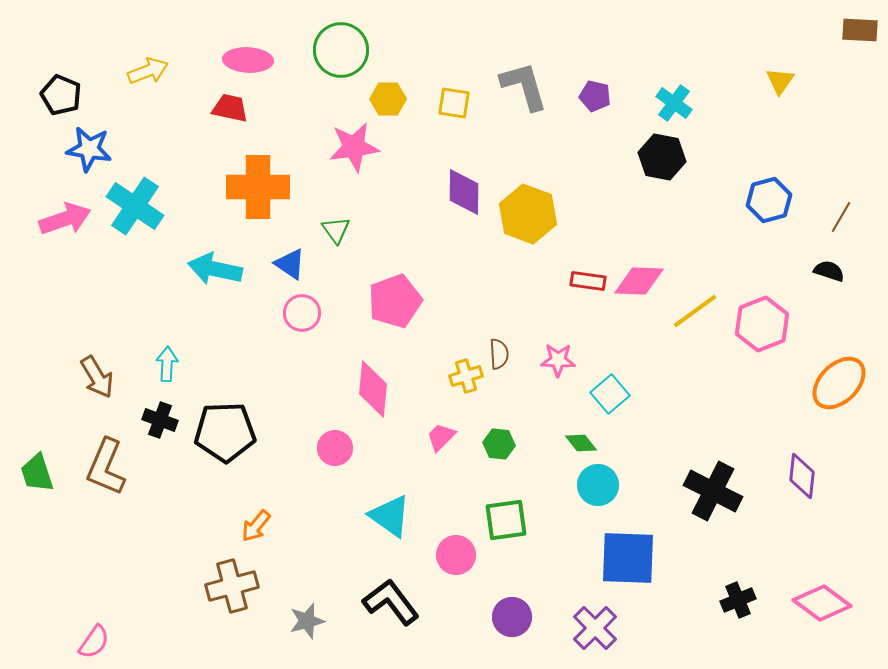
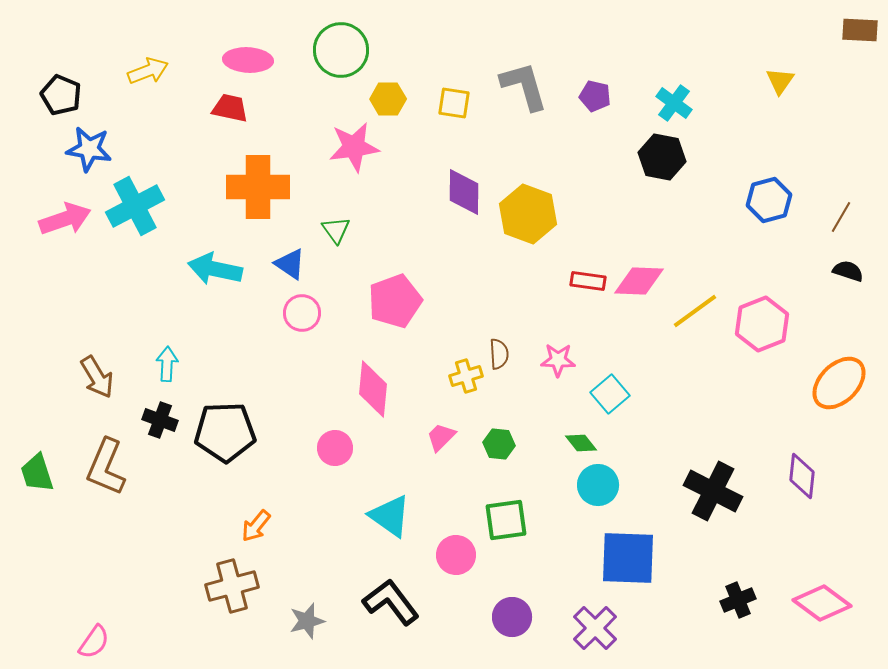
cyan cross at (135, 206): rotated 28 degrees clockwise
black semicircle at (829, 271): moved 19 px right
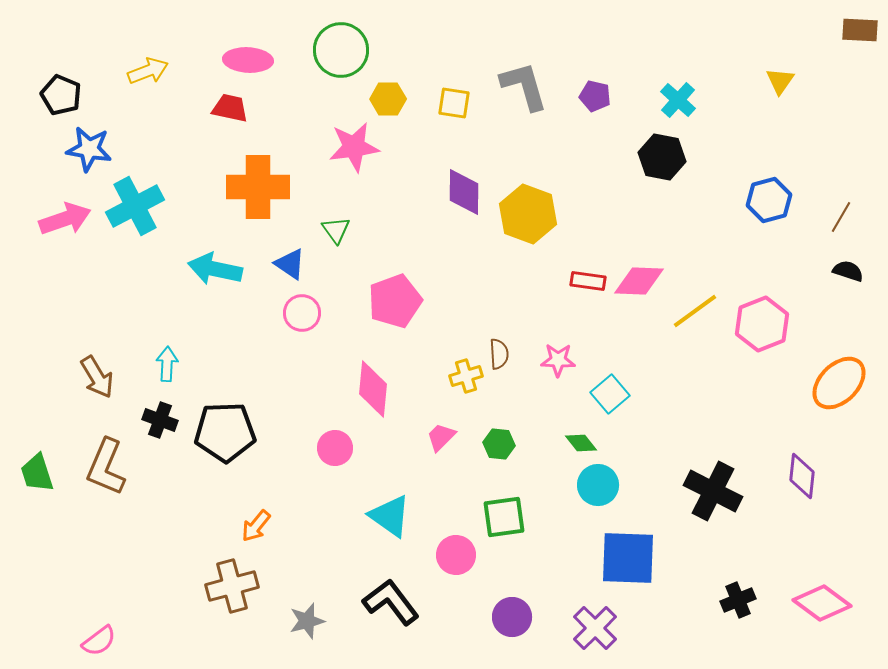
cyan cross at (674, 103): moved 4 px right, 3 px up; rotated 6 degrees clockwise
green square at (506, 520): moved 2 px left, 3 px up
pink semicircle at (94, 642): moved 5 px right, 1 px up; rotated 18 degrees clockwise
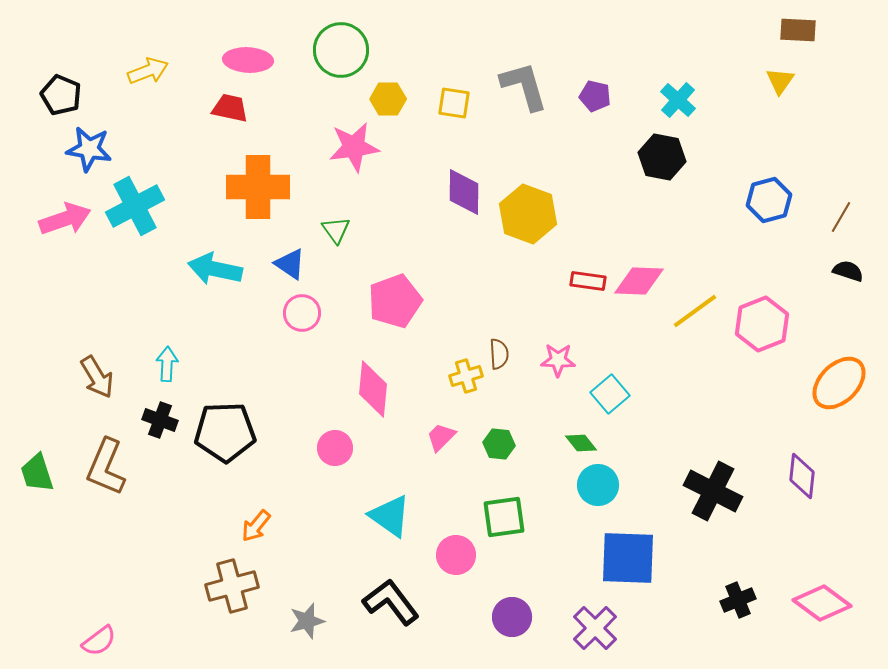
brown rectangle at (860, 30): moved 62 px left
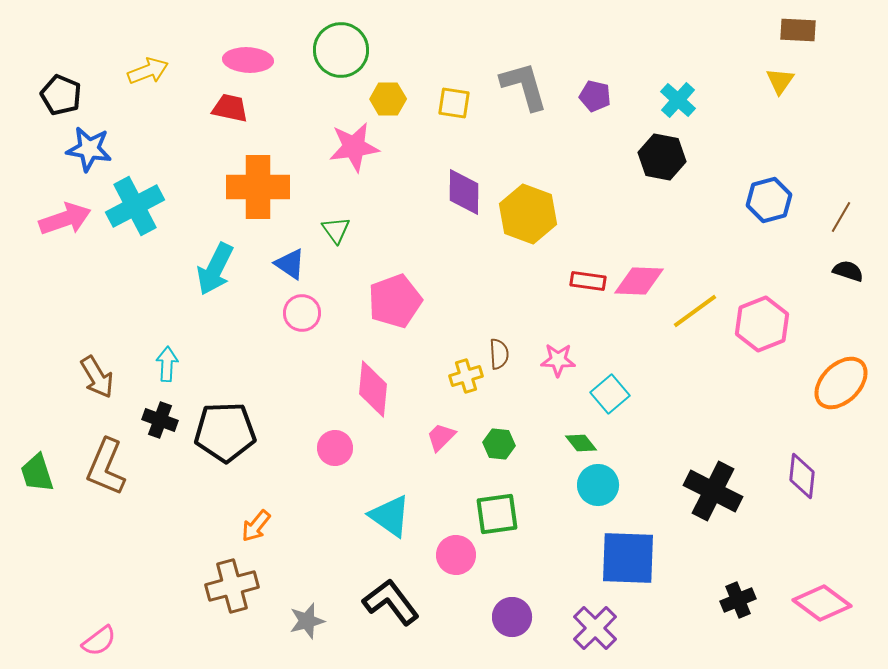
cyan arrow at (215, 269): rotated 76 degrees counterclockwise
orange ellipse at (839, 383): moved 2 px right
green square at (504, 517): moved 7 px left, 3 px up
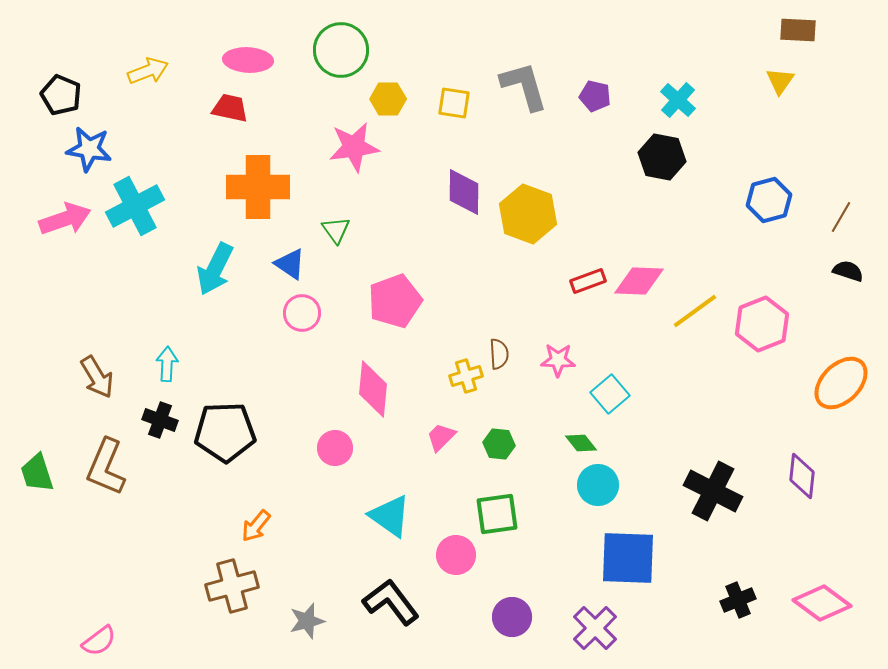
red rectangle at (588, 281): rotated 28 degrees counterclockwise
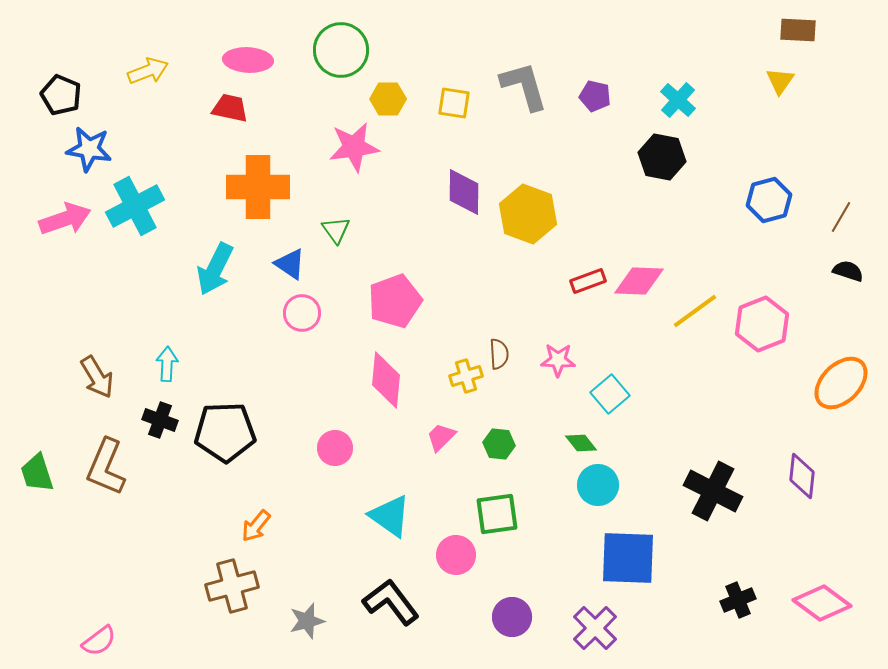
pink diamond at (373, 389): moved 13 px right, 9 px up
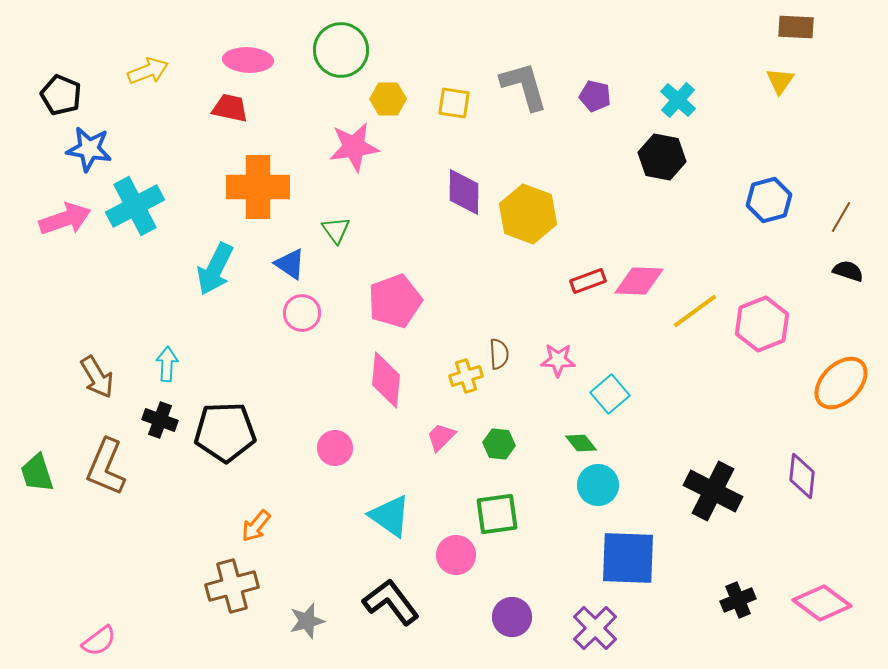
brown rectangle at (798, 30): moved 2 px left, 3 px up
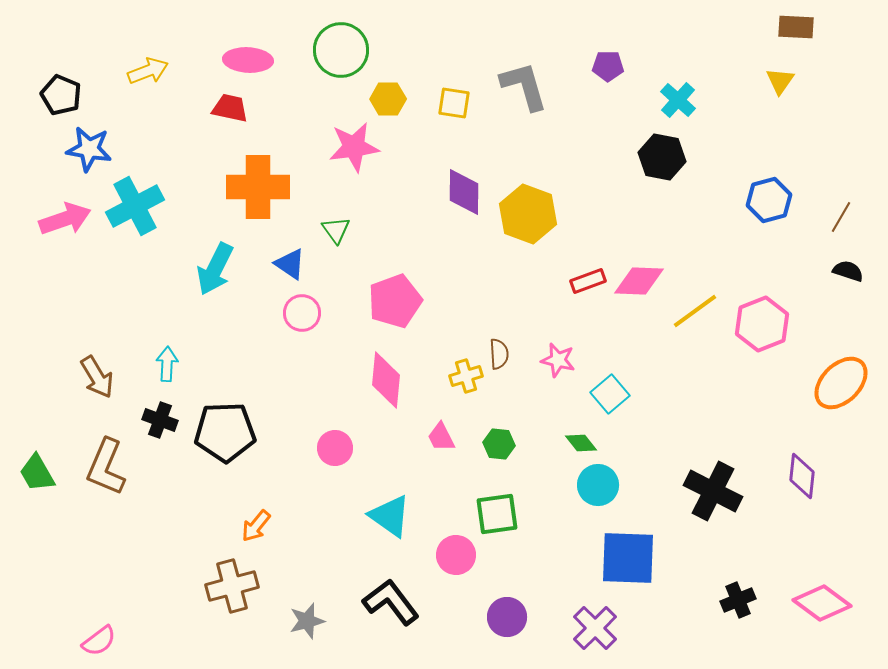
purple pentagon at (595, 96): moved 13 px right, 30 px up; rotated 12 degrees counterclockwise
pink star at (558, 360): rotated 12 degrees clockwise
pink trapezoid at (441, 437): rotated 72 degrees counterclockwise
green trapezoid at (37, 473): rotated 12 degrees counterclockwise
purple circle at (512, 617): moved 5 px left
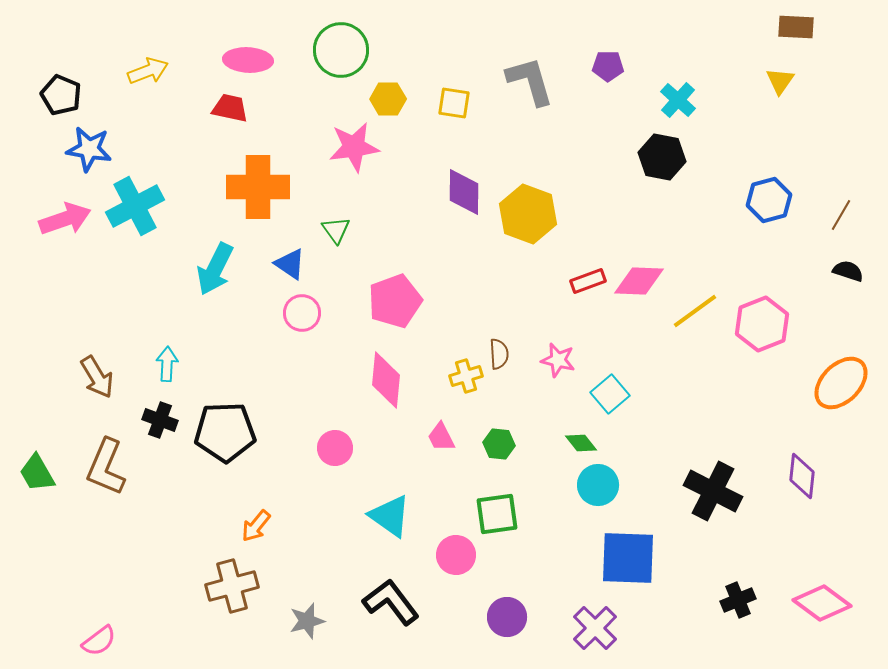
gray L-shape at (524, 86): moved 6 px right, 5 px up
brown line at (841, 217): moved 2 px up
